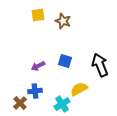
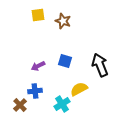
brown cross: moved 2 px down
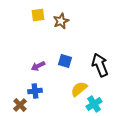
brown star: moved 2 px left; rotated 28 degrees clockwise
yellow semicircle: rotated 12 degrees counterclockwise
cyan cross: moved 32 px right
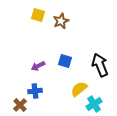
yellow square: rotated 24 degrees clockwise
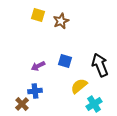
yellow semicircle: moved 3 px up
brown cross: moved 2 px right, 1 px up
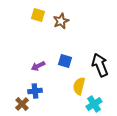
yellow semicircle: rotated 36 degrees counterclockwise
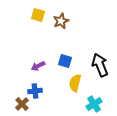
yellow semicircle: moved 4 px left, 3 px up
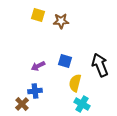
brown star: rotated 21 degrees clockwise
cyan cross: moved 12 px left; rotated 28 degrees counterclockwise
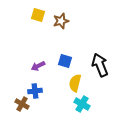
brown star: rotated 14 degrees counterclockwise
brown cross: rotated 16 degrees counterclockwise
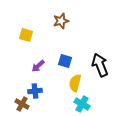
yellow square: moved 12 px left, 20 px down
purple arrow: rotated 16 degrees counterclockwise
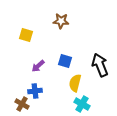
brown star: rotated 21 degrees clockwise
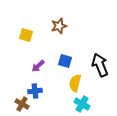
brown star: moved 2 px left, 5 px down; rotated 21 degrees counterclockwise
